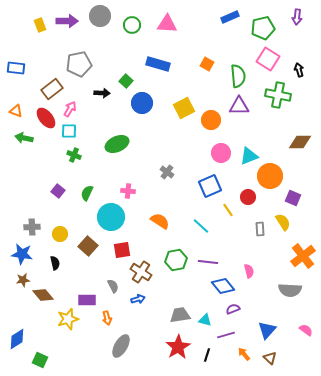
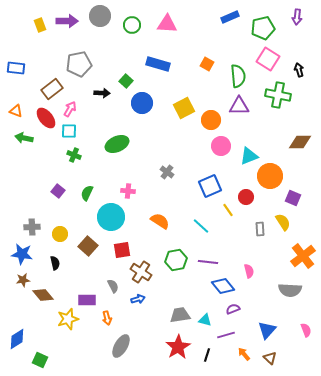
pink circle at (221, 153): moved 7 px up
red circle at (248, 197): moved 2 px left
pink semicircle at (306, 330): rotated 32 degrees clockwise
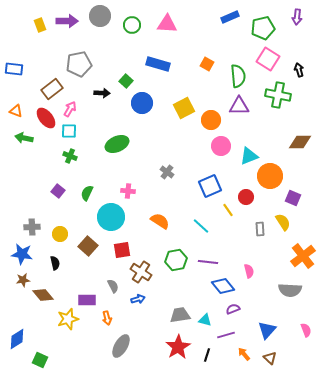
blue rectangle at (16, 68): moved 2 px left, 1 px down
green cross at (74, 155): moved 4 px left, 1 px down
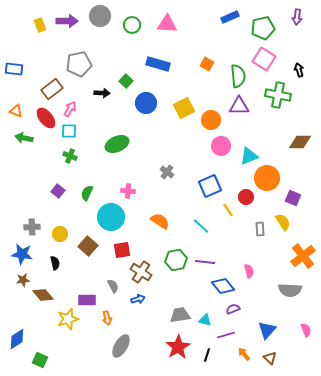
pink square at (268, 59): moved 4 px left
blue circle at (142, 103): moved 4 px right
orange circle at (270, 176): moved 3 px left, 2 px down
purple line at (208, 262): moved 3 px left
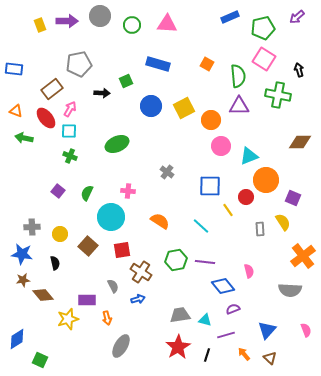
purple arrow at (297, 17): rotated 42 degrees clockwise
green square at (126, 81): rotated 24 degrees clockwise
blue circle at (146, 103): moved 5 px right, 3 px down
orange circle at (267, 178): moved 1 px left, 2 px down
blue square at (210, 186): rotated 25 degrees clockwise
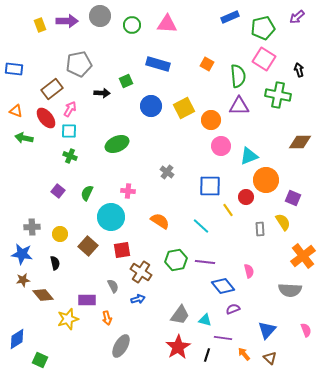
gray trapezoid at (180, 315): rotated 135 degrees clockwise
purple line at (226, 335): moved 3 px left, 3 px down; rotated 24 degrees clockwise
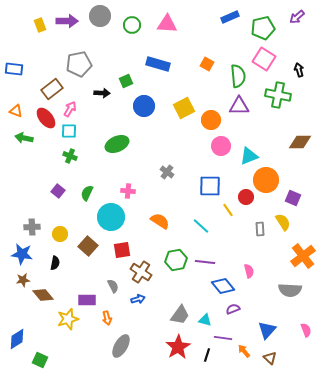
blue circle at (151, 106): moved 7 px left
black semicircle at (55, 263): rotated 24 degrees clockwise
orange arrow at (244, 354): moved 3 px up
